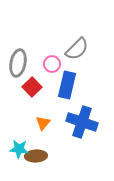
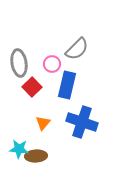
gray ellipse: moved 1 px right; rotated 20 degrees counterclockwise
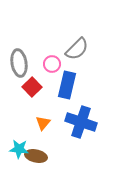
blue cross: moved 1 px left
brown ellipse: rotated 15 degrees clockwise
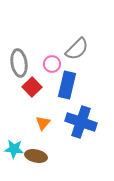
cyan star: moved 5 px left
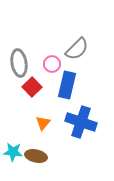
cyan star: moved 1 px left, 3 px down
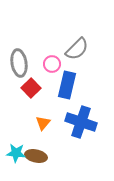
red square: moved 1 px left, 1 px down
cyan star: moved 3 px right, 1 px down
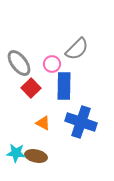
gray ellipse: rotated 28 degrees counterclockwise
blue rectangle: moved 3 px left, 1 px down; rotated 12 degrees counterclockwise
orange triangle: rotated 42 degrees counterclockwise
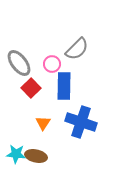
orange triangle: rotated 35 degrees clockwise
cyan star: moved 1 px down
